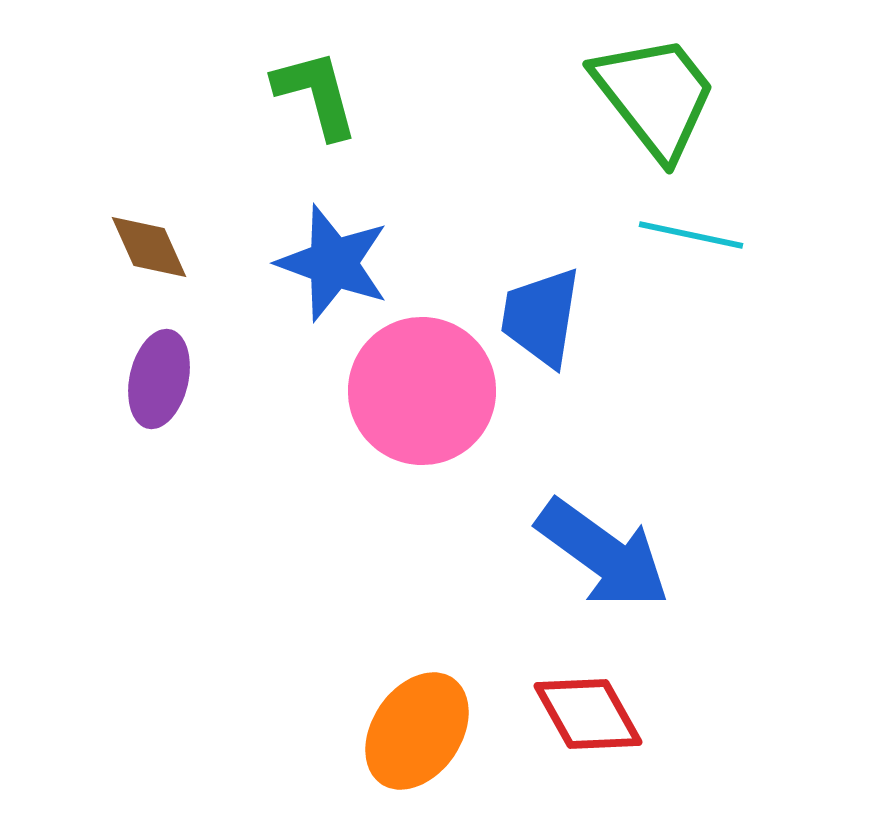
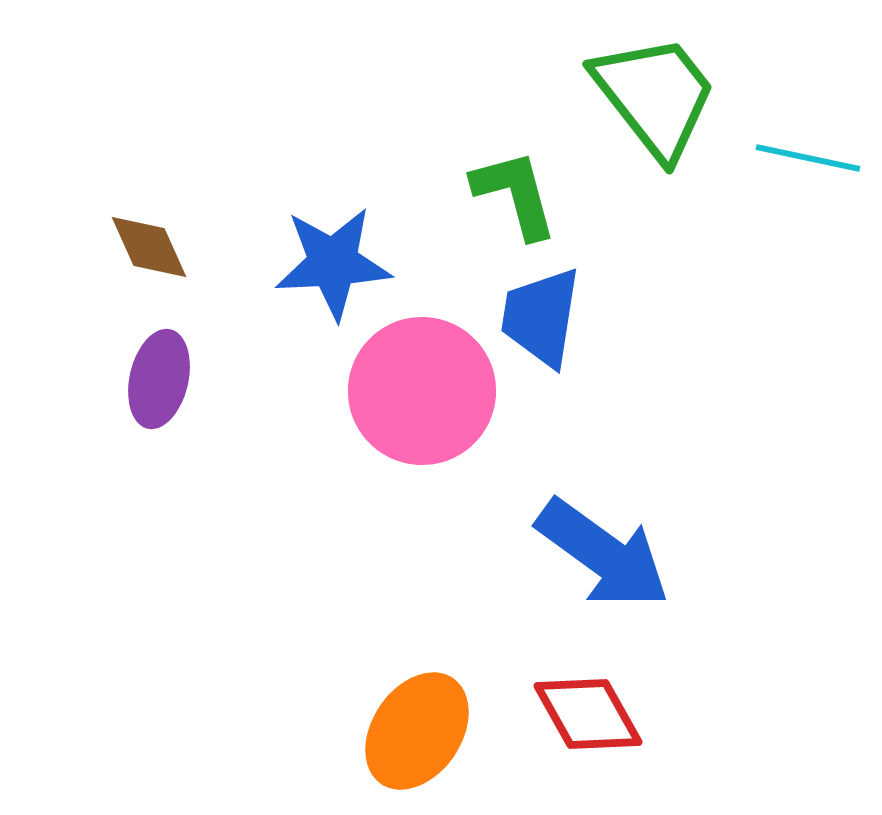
green L-shape: moved 199 px right, 100 px down
cyan line: moved 117 px right, 77 px up
blue star: rotated 23 degrees counterclockwise
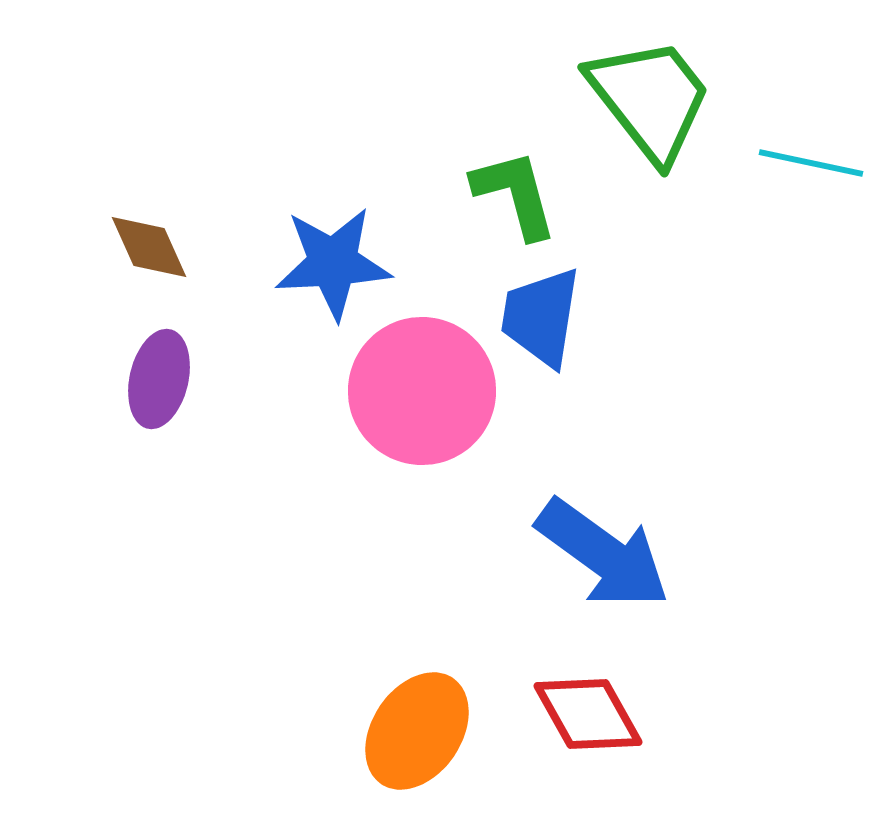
green trapezoid: moved 5 px left, 3 px down
cyan line: moved 3 px right, 5 px down
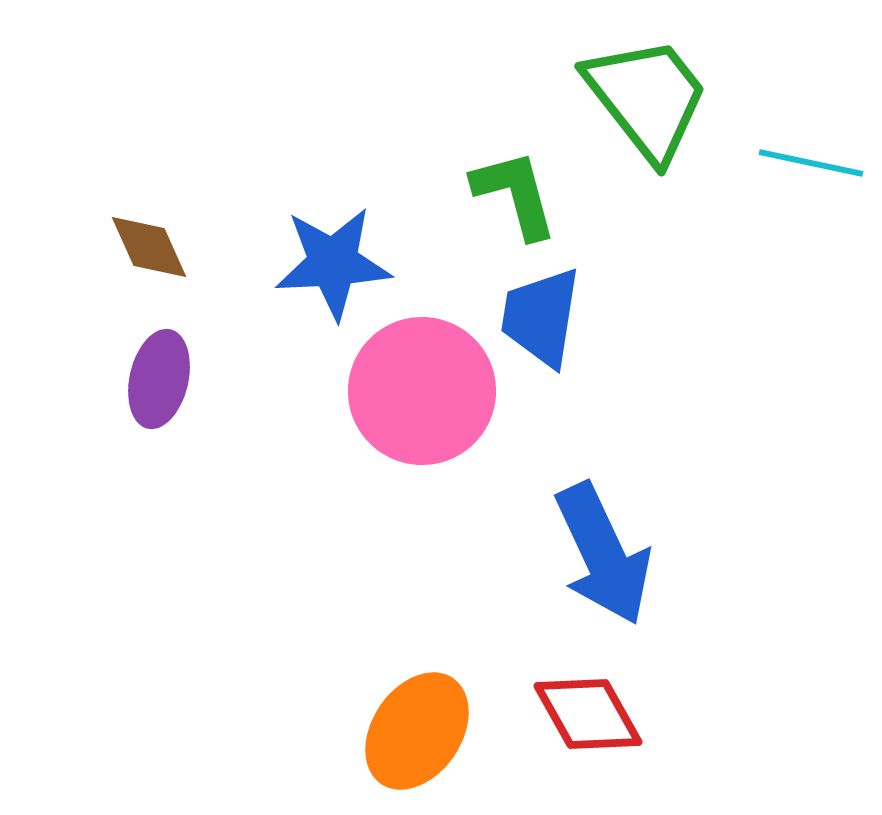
green trapezoid: moved 3 px left, 1 px up
blue arrow: rotated 29 degrees clockwise
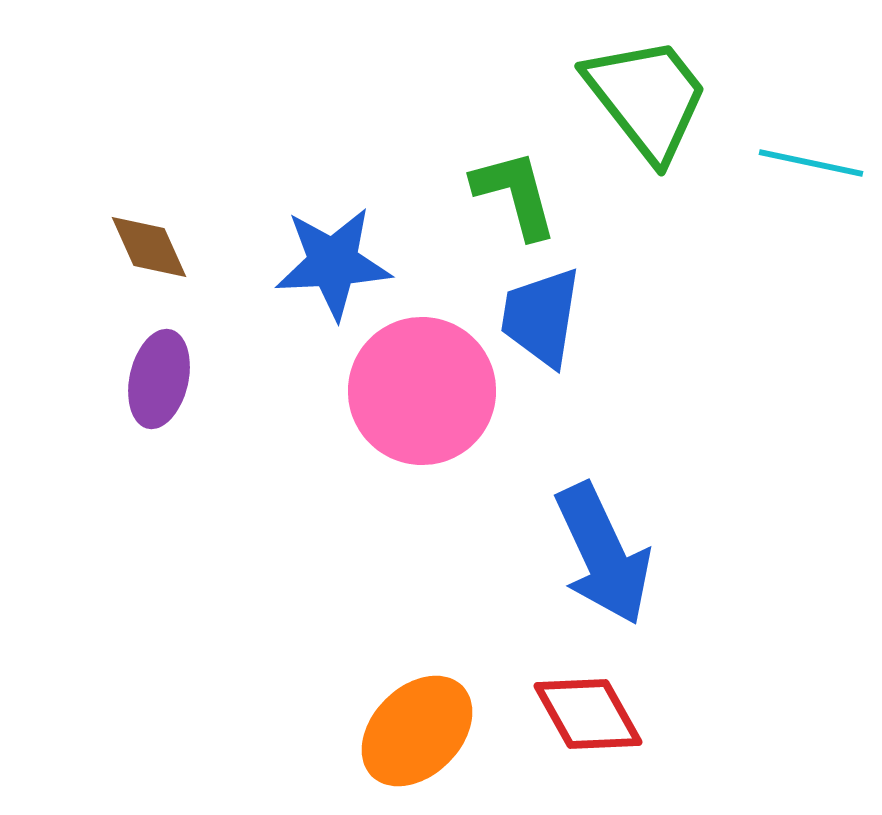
orange ellipse: rotated 11 degrees clockwise
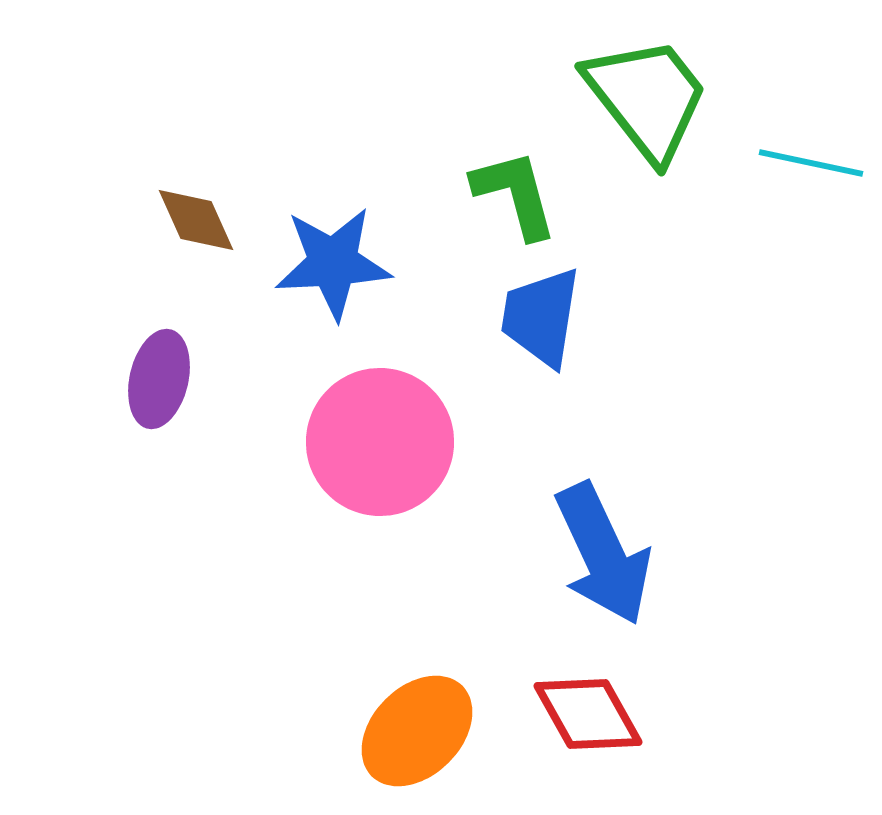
brown diamond: moved 47 px right, 27 px up
pink circle: moved 42 px left, 51 px down
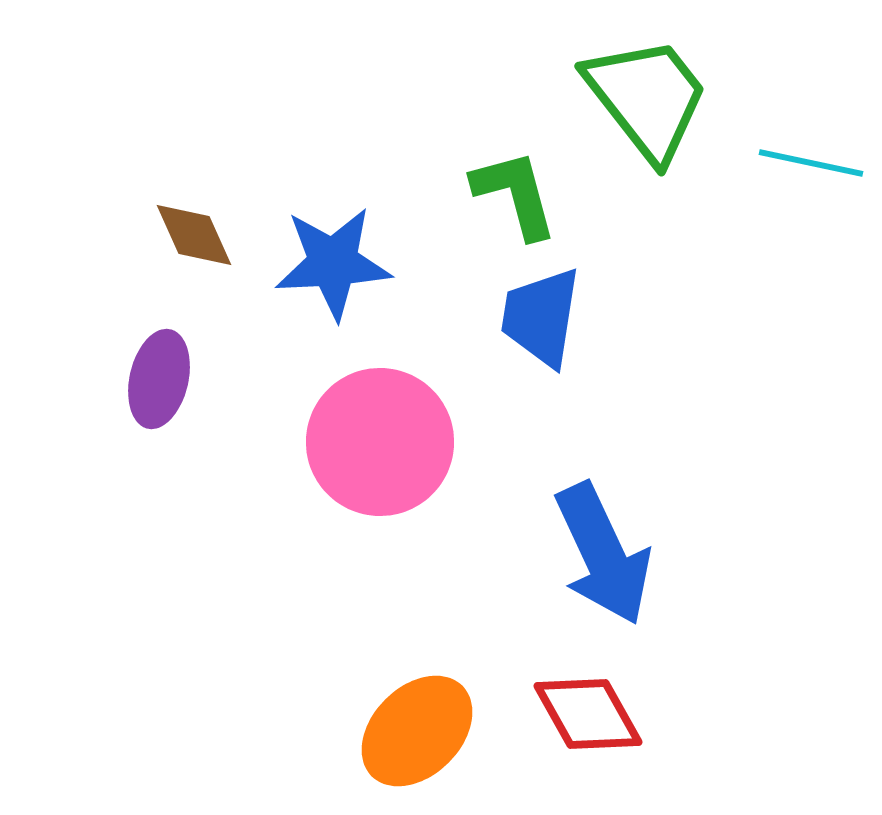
brown diamond: moved 2 px left, 15 px down
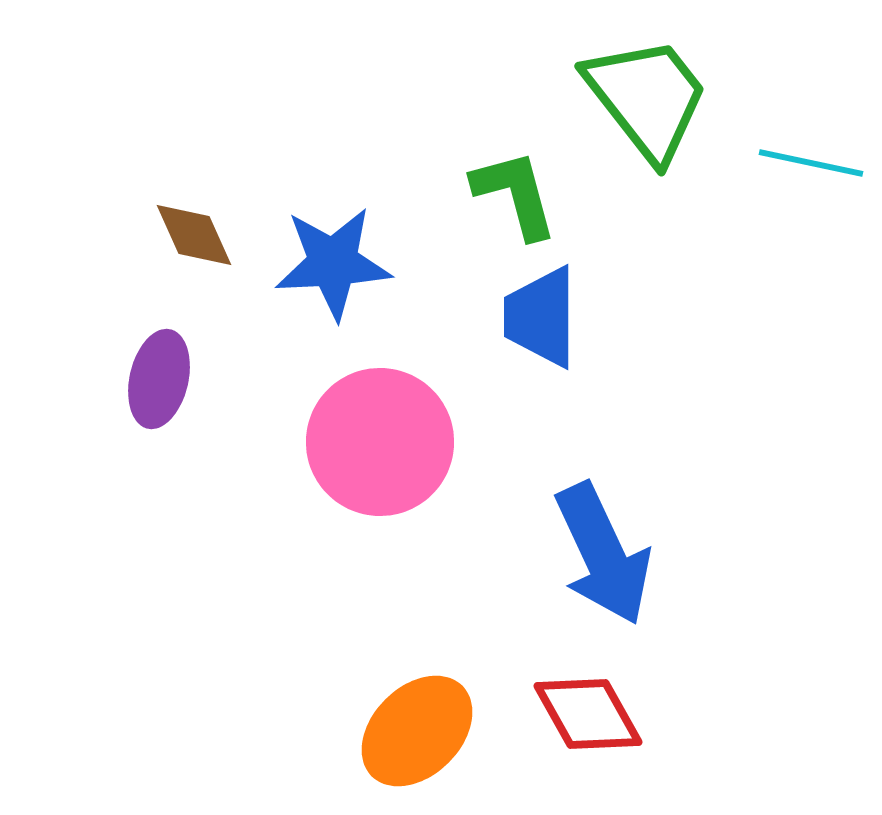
blue trapezoid: rotated 9 degrees counterclockwise
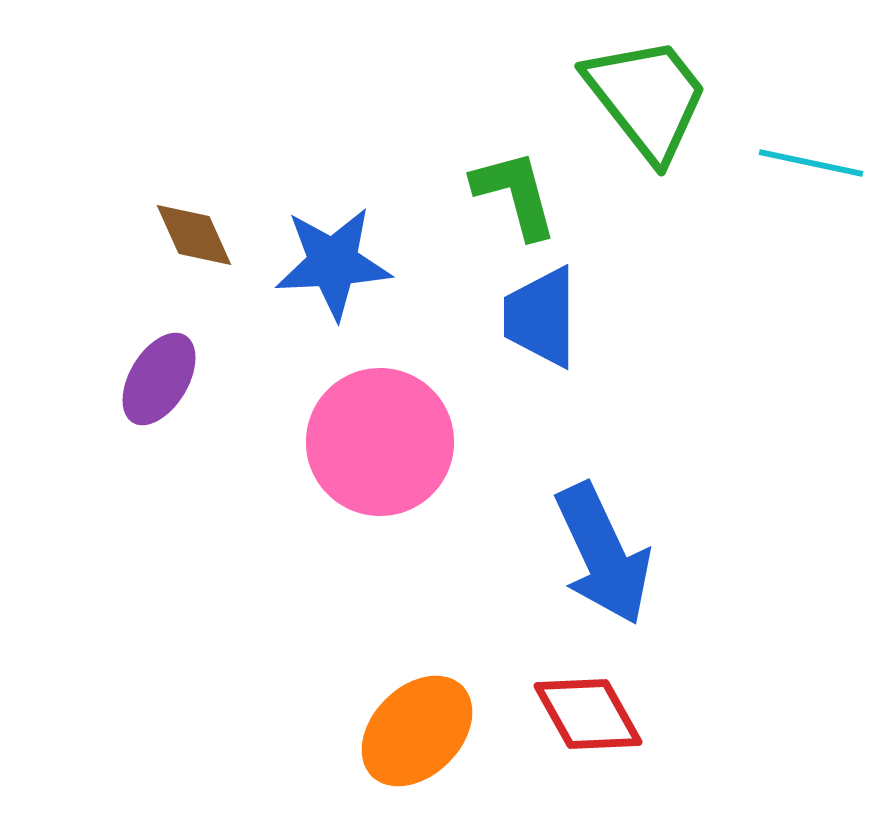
purple ellipse: rotated 18 degrees clockwise
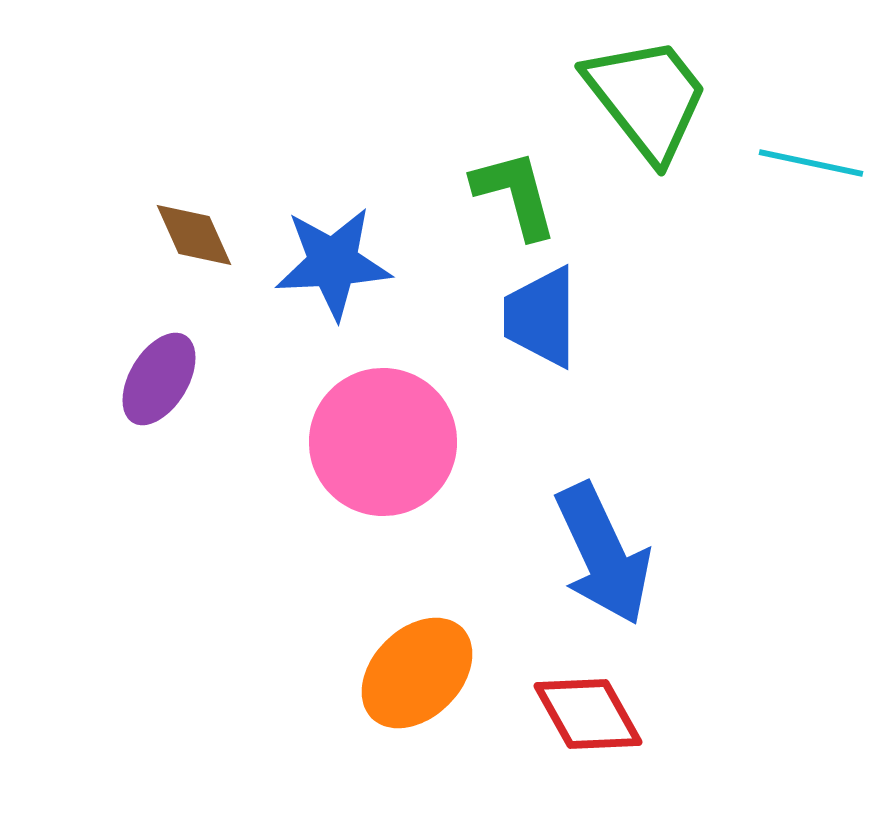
pink circle: moved 3 px right
orange ellipse: moved 58 px up
